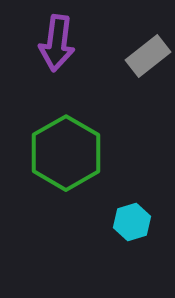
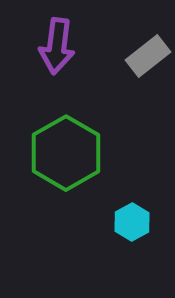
purple arrow: moved 3 px down
cyan hexagon: rotated 12 degrees counterclockwise
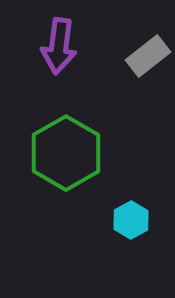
purple arrow: moved 2 px right
cyan hexagon: moved 1 px left, 2 px up
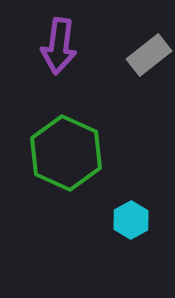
gray rectangle: moved 1 px right, 1 px up
green hexagon: rotated 6 degrees counterclockwise
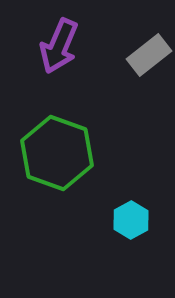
purple arrow: rotated 16 degrees clockwise
green hexagon: moved 9 px left; rotated 4 degrees counterclockwise
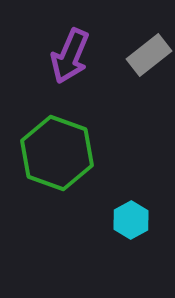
purple arrow: moved 11 px right, 10 px down
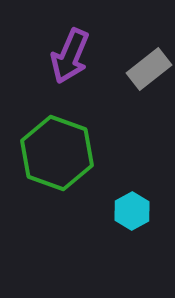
gray rectangle: moved 14 px down
cyan hexagon: moved 1 px right, 9 px up
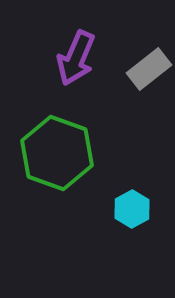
purple arrow: moved 6 px right, 2 px down
cyan hexagon: moved 2 px up
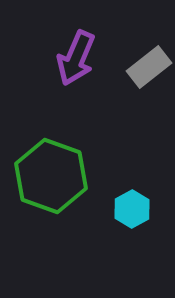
gray rectangle: moved 2 px up
green hexagon: moved 6 px left, 23 px down
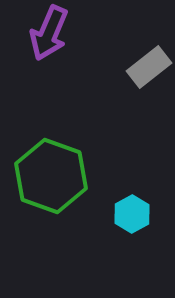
purple arrow: moved 27 px left, 25 px up
cyan hexagon: moved 5 px down
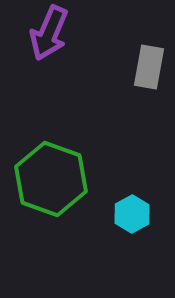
gray rectangle: rotated 42 degrees counterclockwise
green hexagon: moved 3 px down
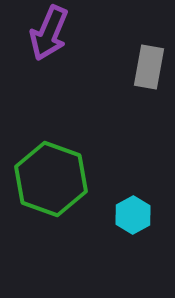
cyan hexagon: moved 1 px right, 1 px down
